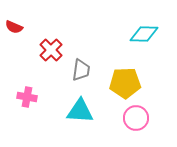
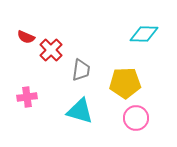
red semicircle: moved 12 px right, 10 px down
pink cross: rotated 18 degrees counterclockwise
cyan triangle: rotated 12 degrees clockwise
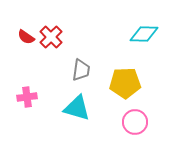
red semicircle: rotated 12 degrees clockwise
red cross: moved 13 px up
cyan triangle: moved 3 px left, 3 px up
pink circle: moved 1 px left, 4 px down
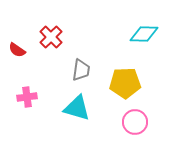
red semicircle: moved 9 px left, 13 px down
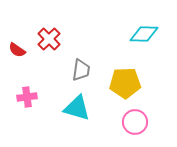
red cross: moved 2 px left, 2 px down
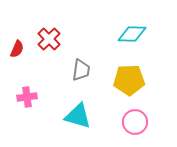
cyan diamond: moved 12 px left
red semicircle: moved 1 px up; rotated 102 degrees counterclockwise
yellow pentagon: moved 4 px right, 3 px up
cyan triangle: moved 1 px right, 8 px down
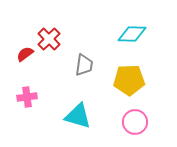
red semicircle: moved 8 px right, 5 px down; rotated 150 degrees counterclockwise
gray trapezoid: moved 3 px right, 5 px up
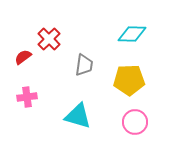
red semicircle: moved 2 px left, 3 px down
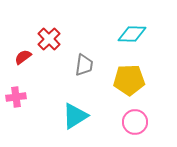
pink cross: moved 11 px left
cyan triangle: moved 3 px left; rotated 48 degrees counterclockwise
